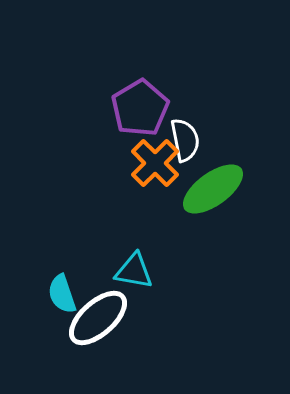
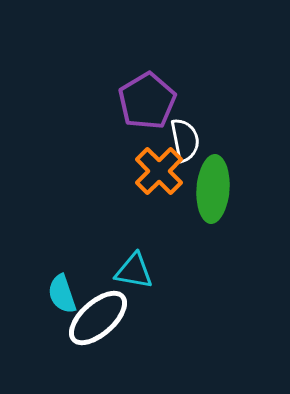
purple pentagon: moved 7 px right, 7 px up
orange cross: moved 4 px right, 8 px down
green ellipse: rotated 50 degrees counterclockwise
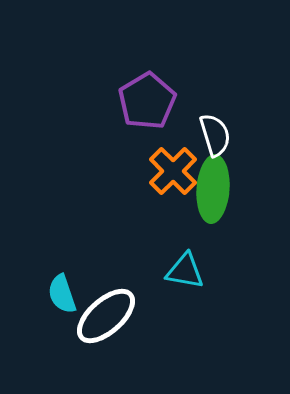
white semicircle: moved 30 px right, 5 px up; rotated 6 degrees counterclockwise
orange cross: moved 14 px right
cyan triangle: moved 51 px right
white ellipse: moved 8 px right, 2 px up
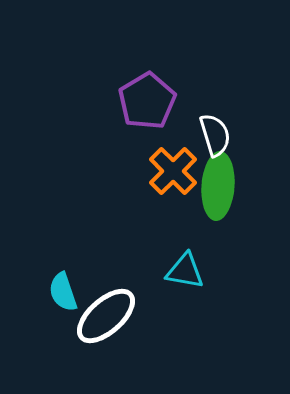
green ellipse: moved 5 px right, 3 px up
cyan semicircle: moved 1 px right, 2 px up
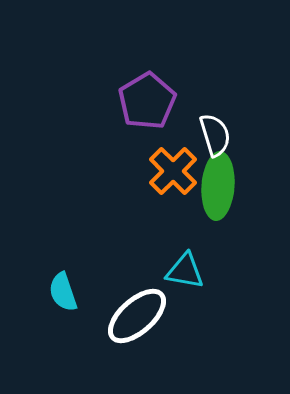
white ellipse: moved 31 px right
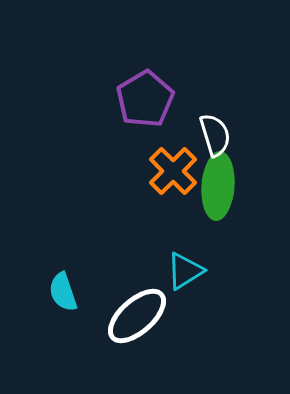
purple pentagon: moved 2 px left, 2 px up
cyan triangle: rotated 42 degrees counterclockwise
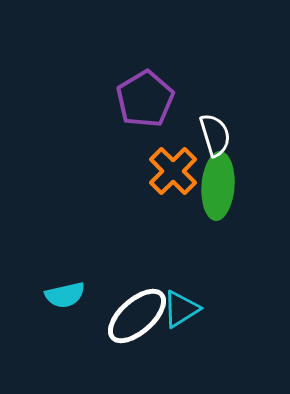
cyan triangle: moved 4 px left, 38 px down
cyan semicircle: moved 2 px right, 3 px down; rotated 84 degrees counterclockwise
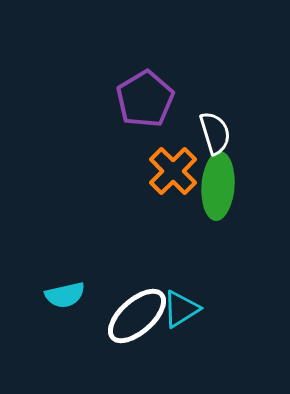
white semicircle: moved 2 px up
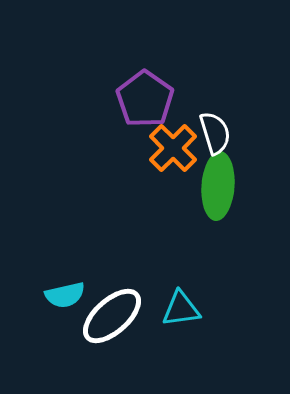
purple pentagon: rotated 6 degrees counterclockwise
orange cross: moved 23 px up
cyan triangle: rotated 24 degrees clockwise
white ellipse: moved 25 px left
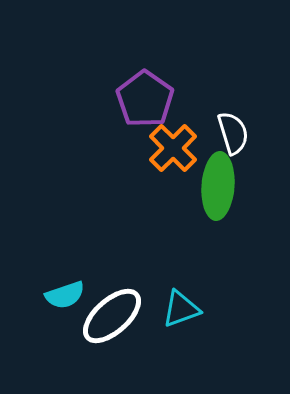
white semicircle: moved 18 px right
cyan semicircle: rotated 6 degrees counterclockwise
cyan triangle: rotated 12 degrees counterclockwise
